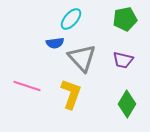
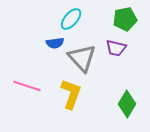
purple trapezoid: moved 7 px left, 12 px up
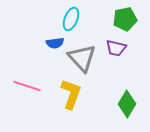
cyan ellipse: rotated 20 degrees counterclockwise
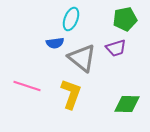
purple trapezoid: rotated 30 degrees counterclockwise
gray triangle: rotated 8 degrees counterclockwise
green diamond: rotated 60 degrees clockwise
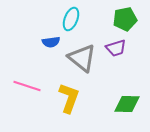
blue semicircle: moved 4 px left, 1 px up
yellow L-shape: moved 2 px left, 4 px down
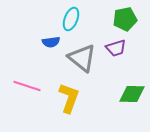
green diamond: moved 5 px right, 10 px up
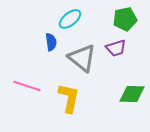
cyan ellipse: moved 1 px left; rotated 30 degrees clockwise
blue semicircle: rotated 90 degrees counterclockwise
yellow L-shape: rotated 8 degrees counterclockwise
